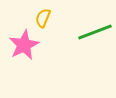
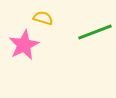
yellow semicircle: rotated 84 degrees clockwise
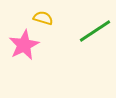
green line: moved 1 px up; rotated 12 degrees counterclockwise
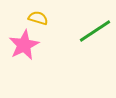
yellow semicircle: moved 5 px left
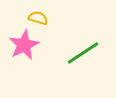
green line: moved 12 px left, 22 px down
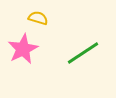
pink star: moved 1 px left, 4 px down
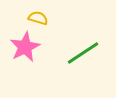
pink star: moved 2 px right, 2 px up
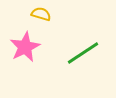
yellow semicircle: moved 3 px right, 4 px up
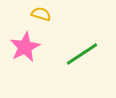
green line: moved 1 px left, 1 px down
